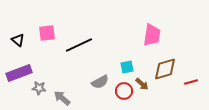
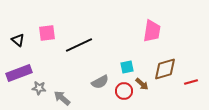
pink trapezoid: moved 4 px up
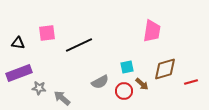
black triangle: moved 3 px down; rotated 32 degrees counterclockwise
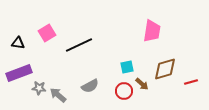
pink square: rotated 24 degrees counterclockwise
gray semicircle: moved 10 px left, 4 px down
gray arrow: moved 4 px left, 3 px up
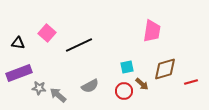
pink square: rotated 18 degrees counterclockwise
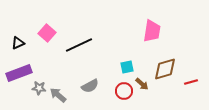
black triangle: rotated 32 degrees counterclockwise
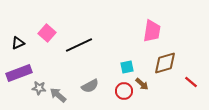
brown diamond: moved 6 px up
red line: rotated 56 degrees clockwise
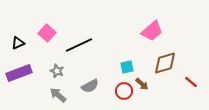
pink trapezoid: rotated 40 degrees clockwise
gray star: moved 18 px right, 17 px up; rotated 16 degrees clockwise
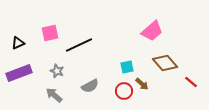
pink square: moved 3 px right; rotated 36 degrees clockwise
brown diamond: rotated 65 degrees clockwise
gray arrow: moved 4 px left
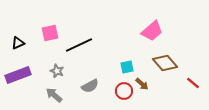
purple rectangle: moved 1 px left, 2 px down
red line: moved 2 px right, 1 px down
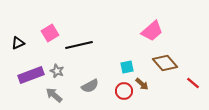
pink square: rotated 18 degrees counterclockwise
black line: rotated 12 degrees clockwise
purple rectangle: moved 13 px right
